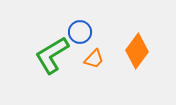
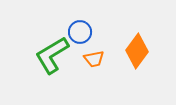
orange trapezoid: rotated 35 degrees clockwise
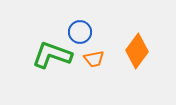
green L-shape: rotated 51 degrees clockwise
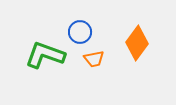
orange diamond: moved 8 px up
green L-shape: moved 7 px left
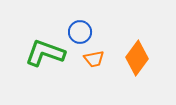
orange diamond: moved 15 px down
green L-shape: moved 2 px up
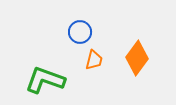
green L-shape: moved 27 px down
orange trapezoid: moved 1 px down; rotated 65 degrees counterclockwise
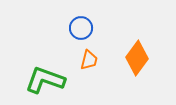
blue circle: moved 1 px right, 4 px up
orange trapezoid: moved 5 px left
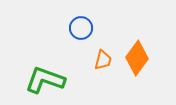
orange trapezoid: moved 14 px right
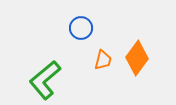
green L-shape: rotated 60 degrees counterclockwise
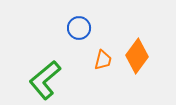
blue circle: moved 2 px left
orange diamond: moved 2 px up
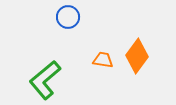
blue circle: moved 11 px left, 11 px up
orange trapezoid: rotated 95 degrees counterclockwise
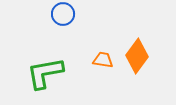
blue circle: moved 5 px left, 3 px up
green L-shape: moved 7 px up; rotated 30 degrees clockwise
